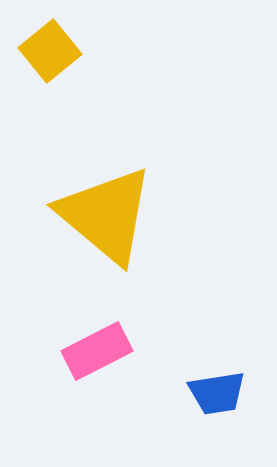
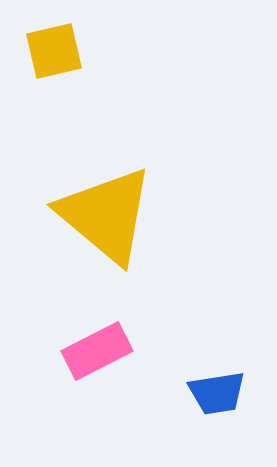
yellow square: moved 4 px right; rotated 26 degrees clockwise
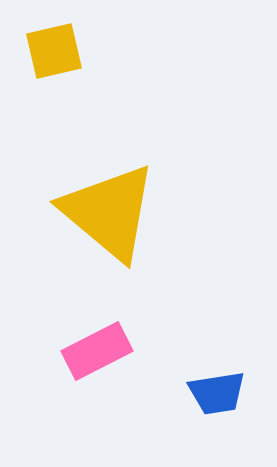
yellow triangle: moved 3 px right, 3 px up
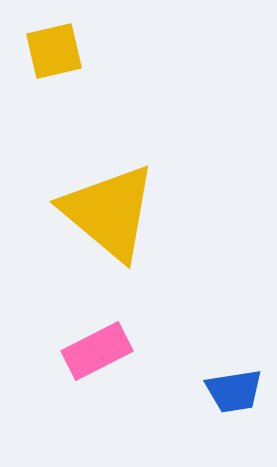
blue trapezoid: moved 17 px right, 2 px up
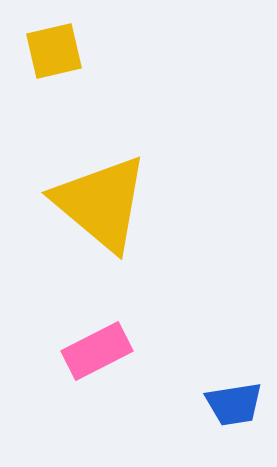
yellow triangle: moved 8 px left, 9 px up
blue trapezoid: moved 13 px down
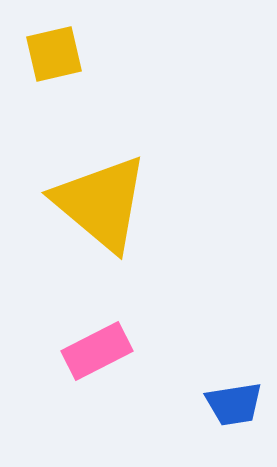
yellow square: moved 3 px down
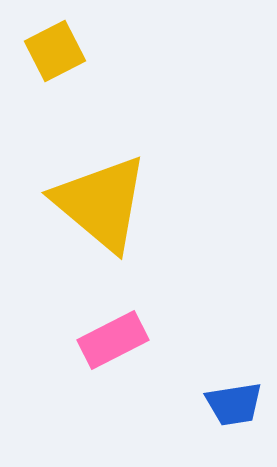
yellow square: moved 1 px right, 3 px up; rotated 14 degrees counterclockwise
pink rectangle: moved 16 px right, 11 px up
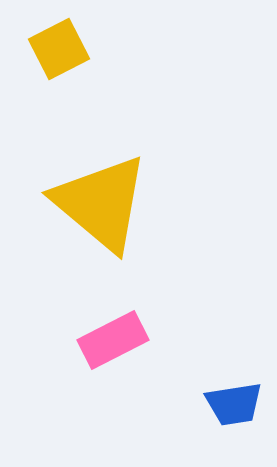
yellow square: moved 4 px right, 2 px up
